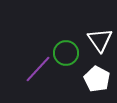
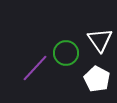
purple line: moved 3 px left, 1 px up
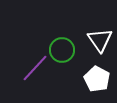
green circle: moved 4 px left, 3 px up
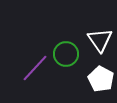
green circle: moved 4 px right, 4 px down
white pentagon: moved 4 px right
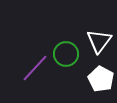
white triangle: moved 1 px left, 1 px down; rotated 12 degrees clockwise
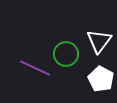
purple line: rotated 72 degrees clockwise
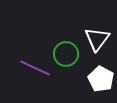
white triangle: moved 2 px left, 2 px up
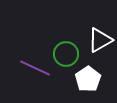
white triangle: moved 3 px right, 1 px down; rotated 24 degrees clockwise
white pentagon: moved 13 px left; rotated 10 degrees clockwise
